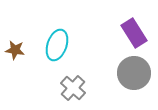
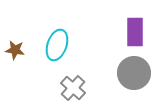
purple rectangle: moved 1 px right, 1 px up; rotated 32 degrees clockwise
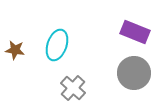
purple rectangle: rotated 68 degrees counterclockwise
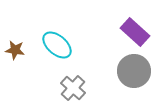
purple rectangle: rotated 20 degrees clockwise
cyan ellipse: rotated 68 degrees counterclockwise
gray circle: moved 2 px up
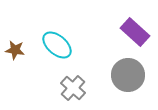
gray circle: moved 6 px left, 4 px down
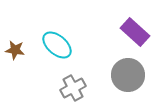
gray cross: rotated 20 degrees clockwise
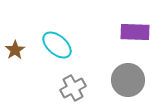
purple rectangle: rotated 40 degrees counterclockwise
brown star: rotated 30 degrees clockwise
gray circle: moved 5 px down
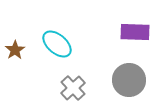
cyan ellipse: moved 1 px up
gray circle: moved 1 px right
gray cross: rotated 15 degrees counterclockwise
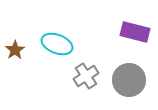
purple rectangle: rotated 12 degrees clockwise
cyan ellipse: rotated 20 degrees counterclockwise
gray cross: moved 13 px right, 12 px up; rotated 10 degrees clockwise
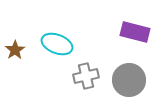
gray cross: rotated 20 degrees clockwise
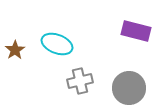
purple rectangle: moved 1 px right, 1 px up
gray cross: moved 6 px left, 5 px down
gray circle: moved 8 px down
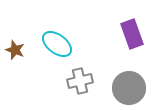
purple rectangle: moved 4 px left, 3 px down; rotated 56 degrees clockwise
cyan ellipse: rotated 16 degrees clockwise
brown star: rotated 18 degrees counterclockwise
